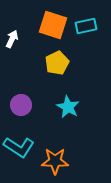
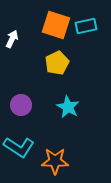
orange square: moved 3 px right
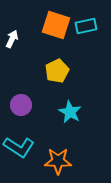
yellow pentagon: moved 8 px down
cyan star: moved 2 px right, 5 px down
orange star: moved 3 px right
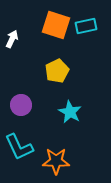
cyan L-shape: rotated 32 degrees clockwise
orange star: moved 2 px left
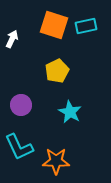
orange square: moved 2 px left
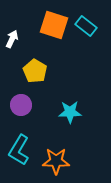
cyan rectangle: rotated 50 degrees clockwise
yellow pentagon: moved 22 px left; rotated 15 degrees counterclockwise
cyan star: rotated 30 degrees counterclockwise
cyan L-shape: moved 3 px down; rotated 56 degrees clockwise
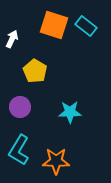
purple circle: moved 1 px left, 2 px down
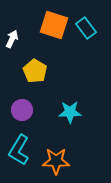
cyan rectangle: moved 2 px down; rotated 15 degrees clockwise
purple circle: moved 2 px right, 3 px down
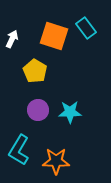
orange square: moved 11 px down
purple circle: moved 16 px right
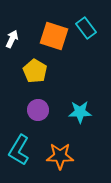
cyan star: moved 10 px right
orange star: moved 4 px right, 5 px up
